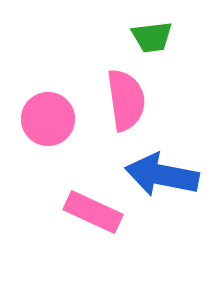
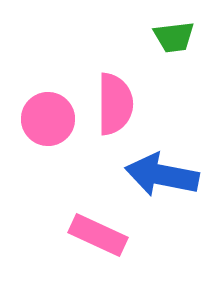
green trapezoid: moved 22 px right
pink semicircle: moved 11 px left, 4 px down; rotated 8 degrees clockwise
pink rectangle: moved 5 px right, 23 px down
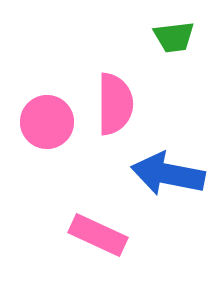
pink circle: moved 1 px left, 3 px down
blue arrow: moved 6 px right, 1 px up
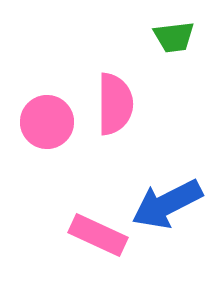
blue arrow: moved 1 px left, 30 px down; rotated 38 degrees counterclockwise
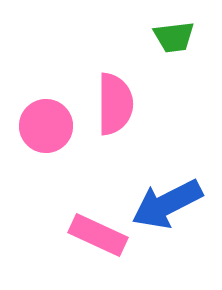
pink circle: moved 1 px left, 4 px down
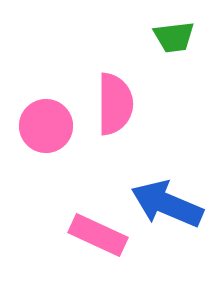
blue arrow: rotated 50 degrees clockwise
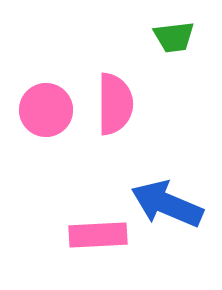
pink circle: moved 16 px up
pink rectangle: rotated 28 degrees counterclockwise
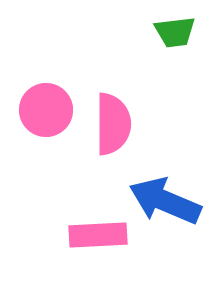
green trapezoid: moved 1 px right, 5 px up
pink semicircle: moved 2 px left, 20 px down
blue arrow: moved 2 px left, 3 px up
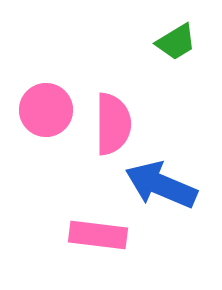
green trapezoid: moved 1 px right, 10 px down; rotated 24 degrees counterclockwise
blue arrow: moved 4 px left, 16 px up
pink rectangle: rotated 10 degrees clockwise
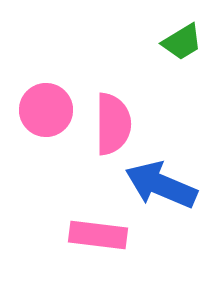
green trapezoid: moved 6 px right
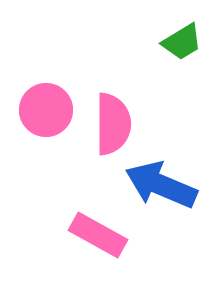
pink rectangle: rotated 22 degrees clockwise
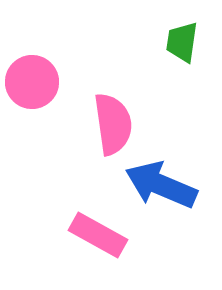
green trapezoid: rotated 129 degrees clockwise
pink circle: moved 14 px left, 28 px up
pink semicircle: rotated 8 degrees counterclockwise
